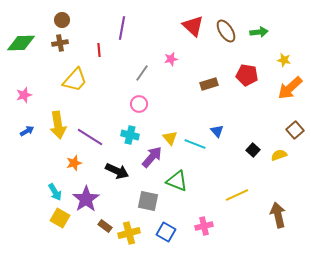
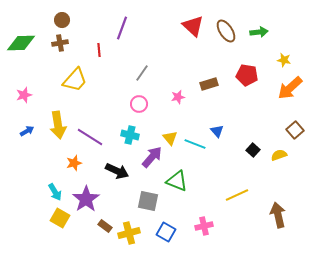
purple line at (122, 28): rotated 10 degrees clockwise
pink star at (171, 59): moved 7 px right, 38 px down
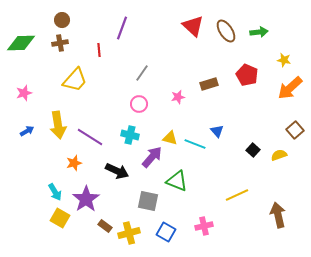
red pentagon at (247, 75): rotated 15 degrees clockwise
pink star at (24, 95): moved 2 px up
yellow triangle at (170, 138): rotated 35 degrees counterclockwise
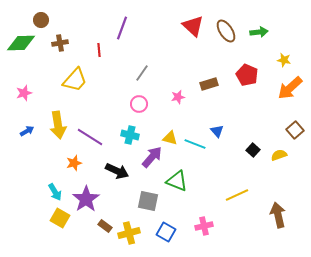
brown circle at (62, 20): moved 21 px left
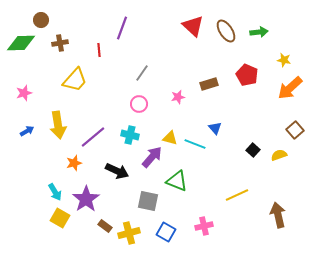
blue triangle at (217, 131): moved 2 px left, 3 px up
purple line at (90, 137): moved 3 px right; rotated 72 degrees counterclockwise
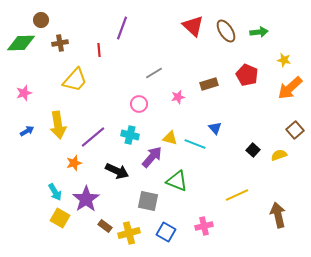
gray line at (142, 73): moved 12 px right; rotated 24 degrees clockwise
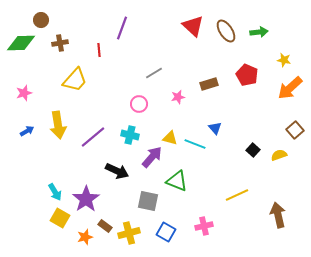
orange star at (74, 163): moved 11 px right, 74 px down
